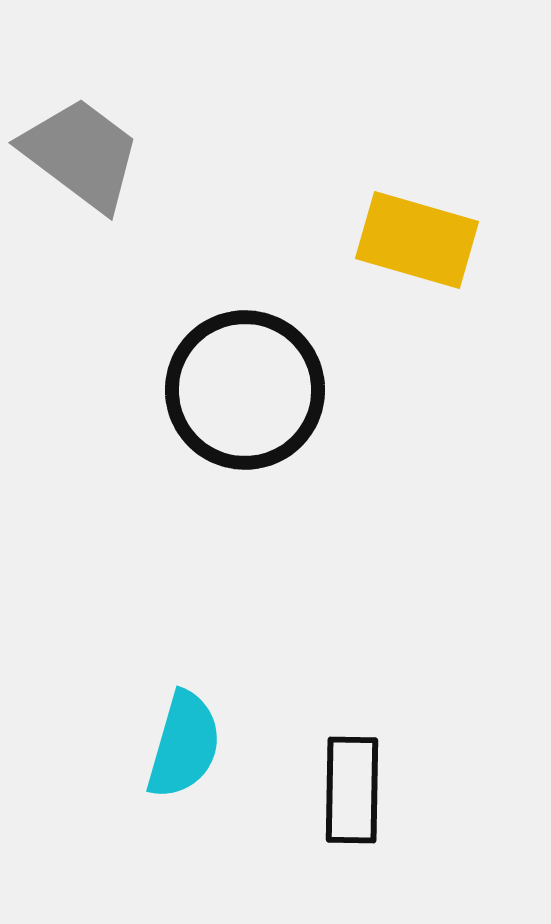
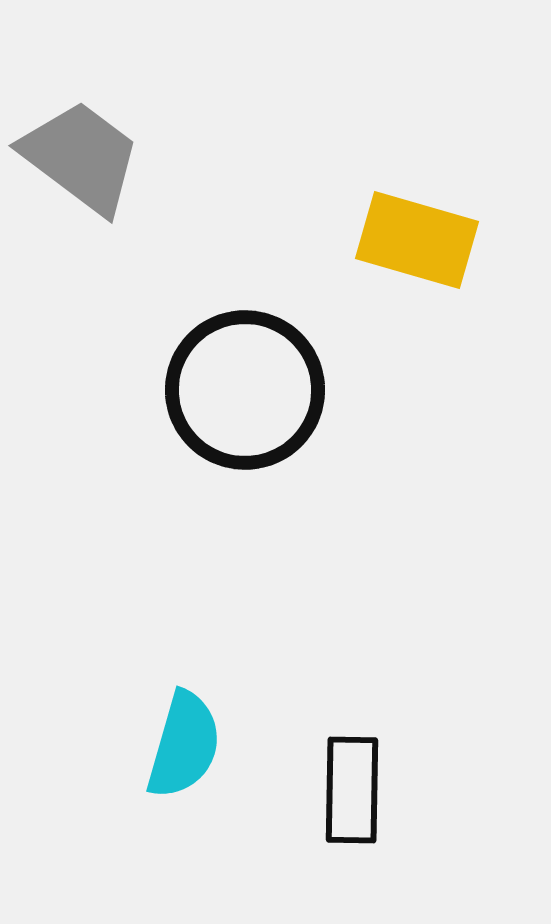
gray trapezoid: moved 3 px down
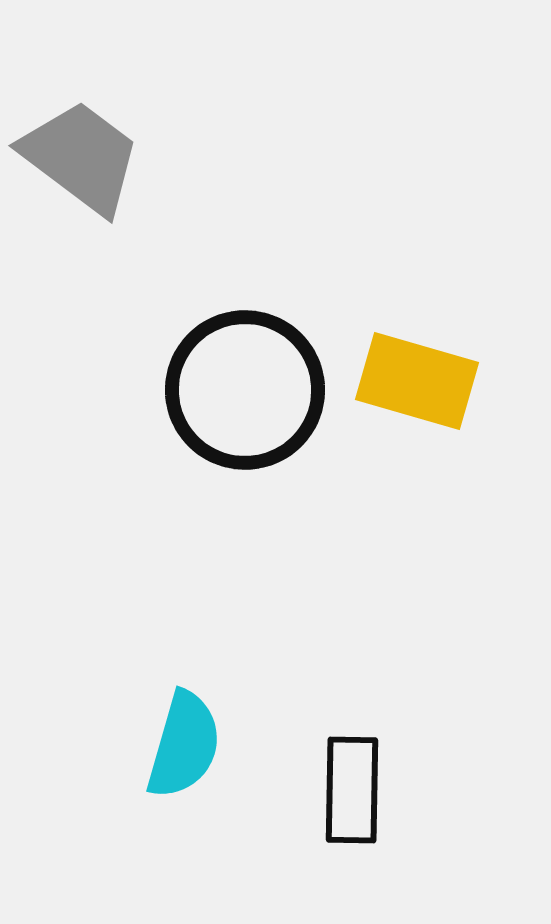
yellow rectangle: moved 141 px down
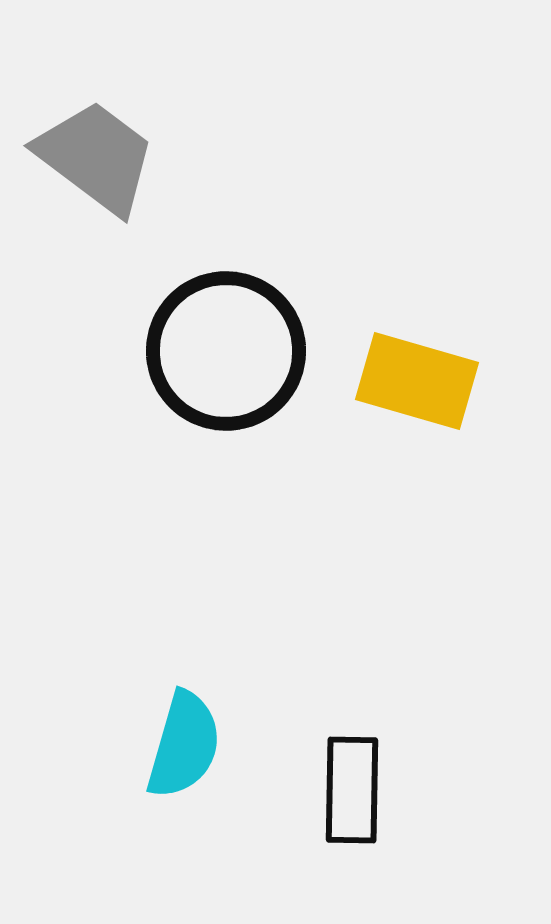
gray trapezoid: moved 15 px right
black circle: moved 19 px left, 39 px up
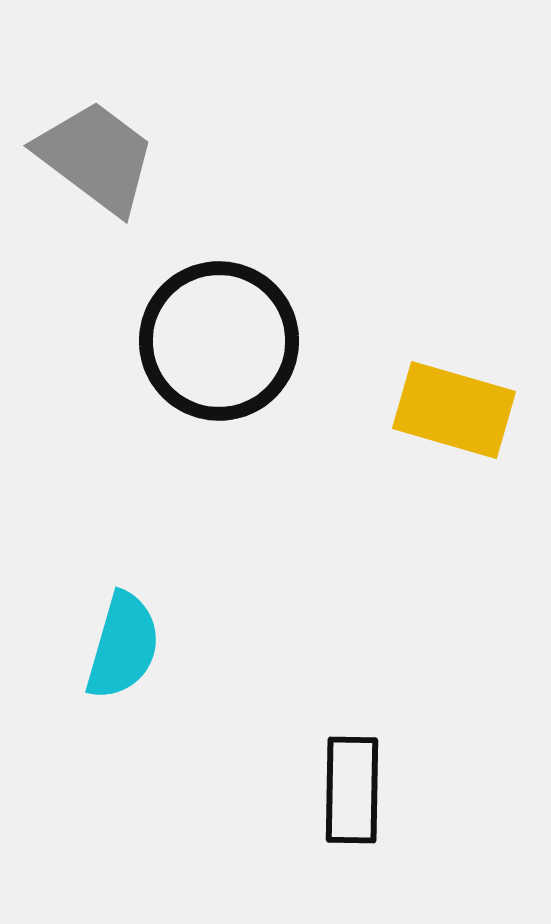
black circle: moved 7 px left, 10 px up
yellow rectangle: moved 37 px right, 29 px down
cyan semicircle: moved 61 px left, 99 px up
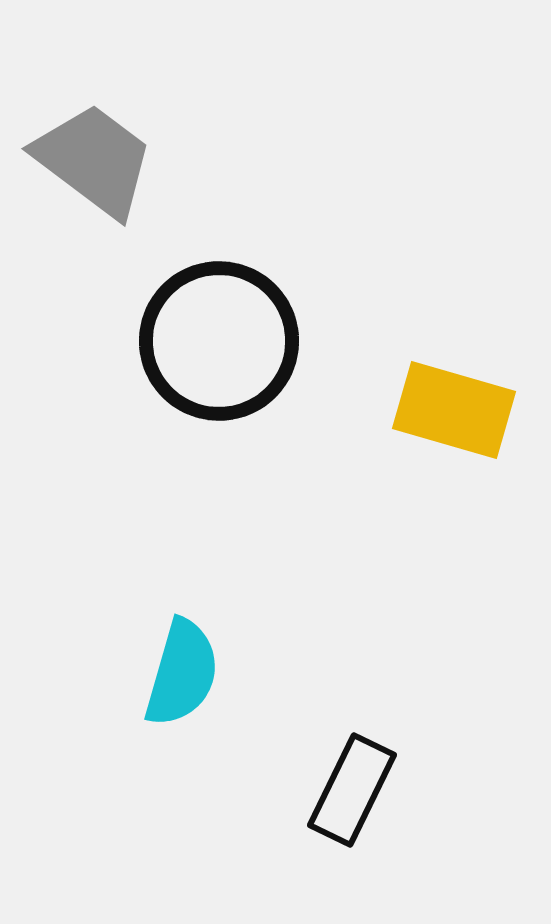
gray trapezoid: moved 2 px left, 3 px down
cyan semicircle: moved 59 px right, 27 px down
black rectangle: rotated 25 degrees clockwise
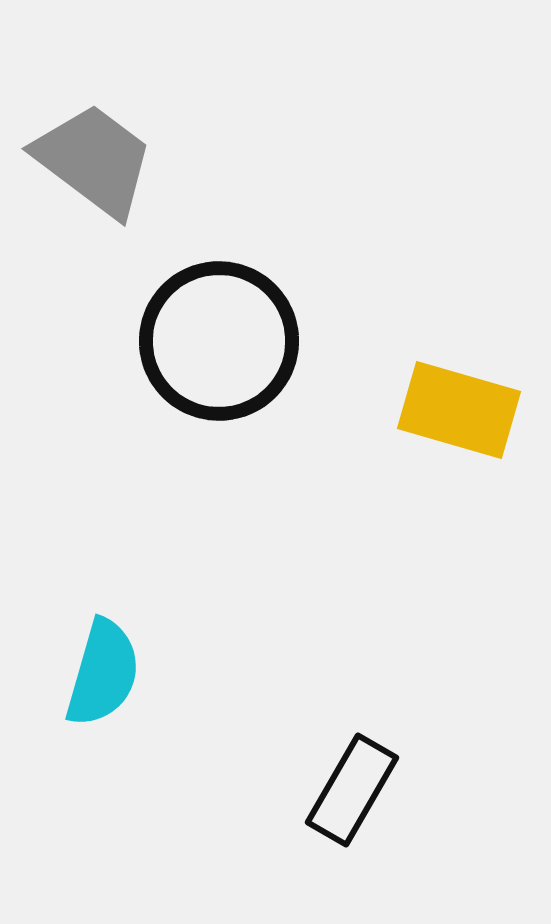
yellow rectangle: moved 5 px right
cyan semicircle: moved 79 px left
black rectangle: rotated 4 degrees clockwise
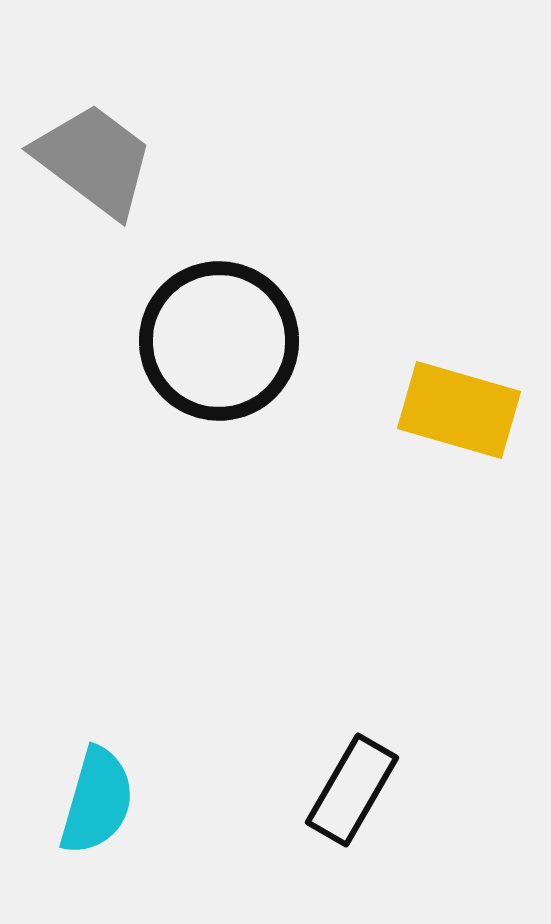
cyan semicircle: moved 6 px left, 128 px down
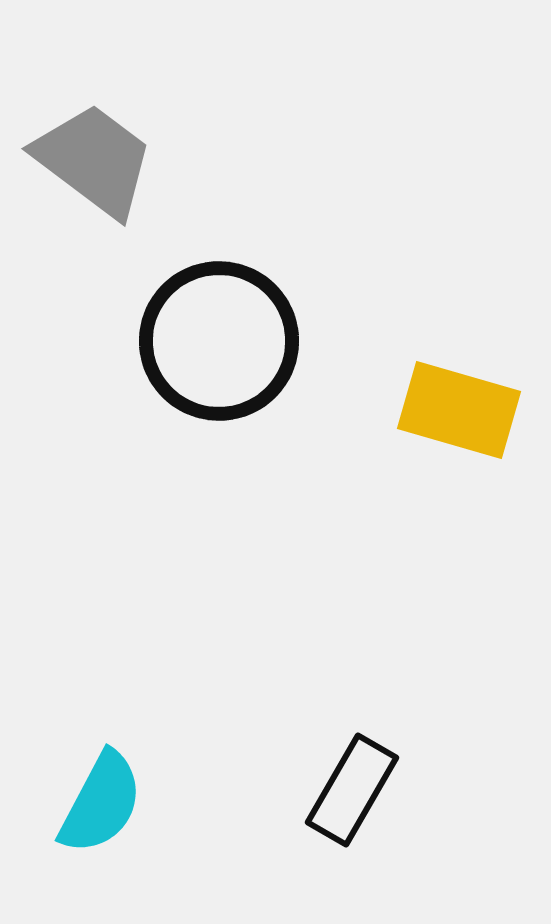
cyan semicircle: moved 4 px right, 2 px down; rotated 12 degrees clockwise
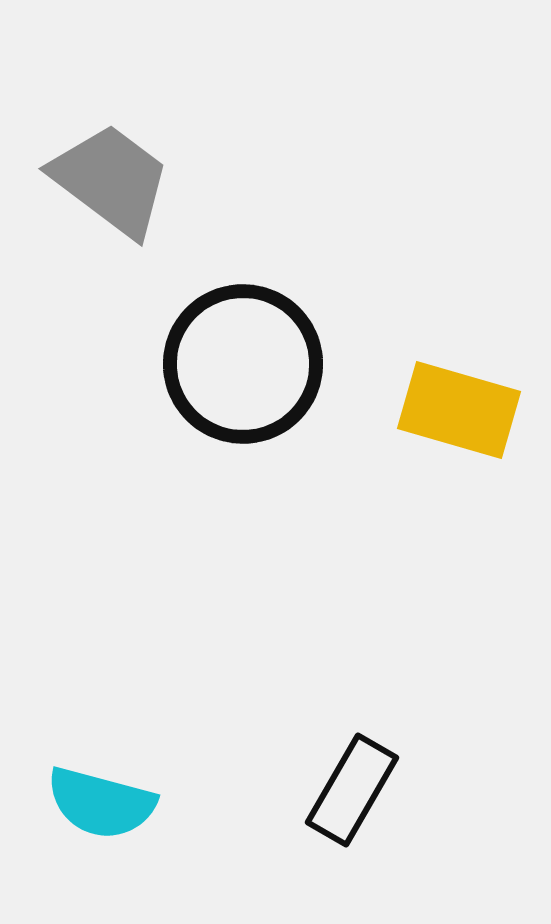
gray trapezoid: moved 17 px right, 20 px down
black circle: moved 24 px right, 23 px down
cyan semicircle: rotated 77 degrees clockwise
